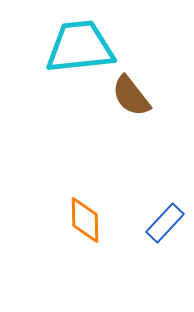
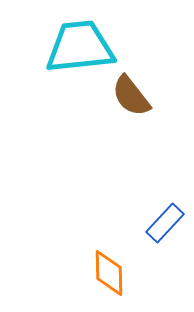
orange diamond: moved 24 px right, 53 px down
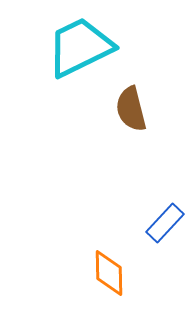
cyan trapezoid: rotated 20 degrees counterclockwise
brown semicircle: moved 13 px down; rotated 24 degrees clockwise
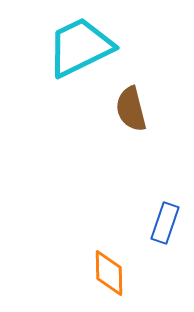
blue rectangle: rotated 24 degrees counterclockwise
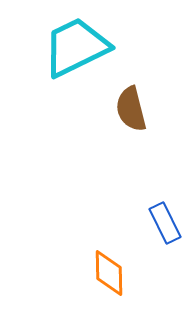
cyan trapezoid: moved 4 px left
blue rectangle: rotated 45 degrees counterclockwise
